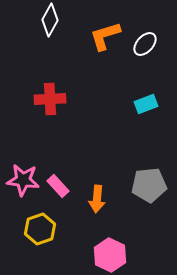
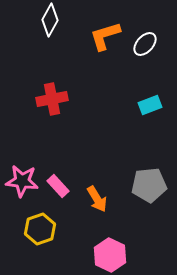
red cross: moved 2 px right; rotated 8 degrees counterclockwise
cyan rectangle: moved 4 px right, 1 px down
pink star: moved 1 px left, 1 px down
orange arrow: rotated 36 degrees counterclockwise
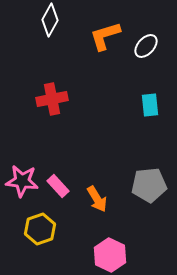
white ellipse: moved 1 px right, 2 px down
cyan rectangle: rotated 75 degrees counterclockwise
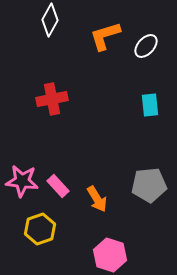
pink hexagon: rotated 8 degrees counterclockwise
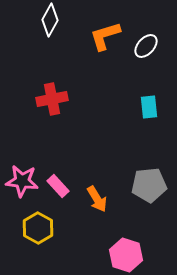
cyan rectangle: moved 1 px left, 2 px down
yellow hexagon: moved 2 px left, 1 px up; rotated 12 degrees counterclockwise
pink hexagon: moved 16 px right
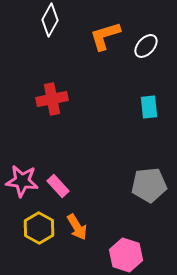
orange arrow: moved 20 px left, 28 px down
yellow hexagon: moved 1 px right
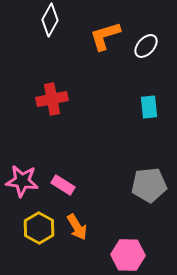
pink rectangle: moved 5 px right, 1 px up; rotated 15 degrees counterclockwise
pink hexagon: moved 2 px right; rotated 16 degrees counterclockwise
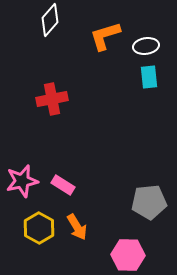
white diamond: rotated 12 degrees clockwise
white ellipse: rotated 40 degrees clockwise
cyan rectangle: moved 30 px up
pink star: rotated 20 degrees counterclockwise
gray pentagon: moved 17 px down
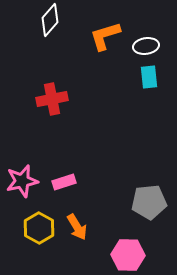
pink rectangle: moved 1 px right, 3 px up; rotated 50 degrees counterclockwise
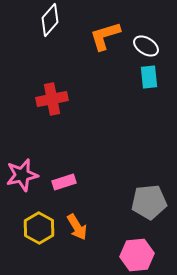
white ellipse: rotated 40 degrees clockwise
pink star: moved 6 px up
pink hexagon: moved 9 px right; rotated 8 degrees counterclockwise
